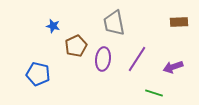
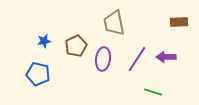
blue star: moved 9 px left, 15 px down; rotated 24 degrees counterclockwise
purple arrow: moved 7 px left, 10 px up; rotated 18 degrees clockwise
green line: moved 1 px left, 1 px up
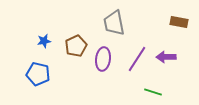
brown rectangle: rotated 12 degrees clockwise
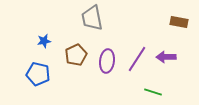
gray trapezoid: moved 22 px left, 5 px up
brown pentagon: moved 9 px down
purple ellipse: moved 4 px right, 2 px down
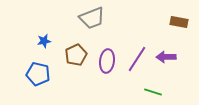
gray trapezoid: rotated 100 degrees counterclockwise
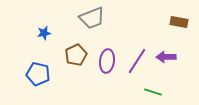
blue star: moved 8 px up
purple line: moved 2 px down
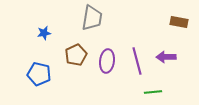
gray trapezoid: rotated 60 degrees counterclockwise
purple line: rotated 48 degrees counterclockwise
blue pentagon: moved 1 px right
green line: rotated 24 degrees counterclockwise
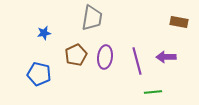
purple ellipse: moved 2 px left, 4 px up
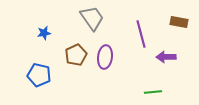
gray trapezoid: rotated 44 degrees counterclockwise
purple line: moved 4 px right, 27 px up
blue pentagon: moved 1 px down
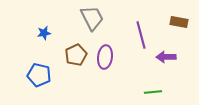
gray trapezoid: rotated 8 degrees clockwise
purple line: moved 1 px down
